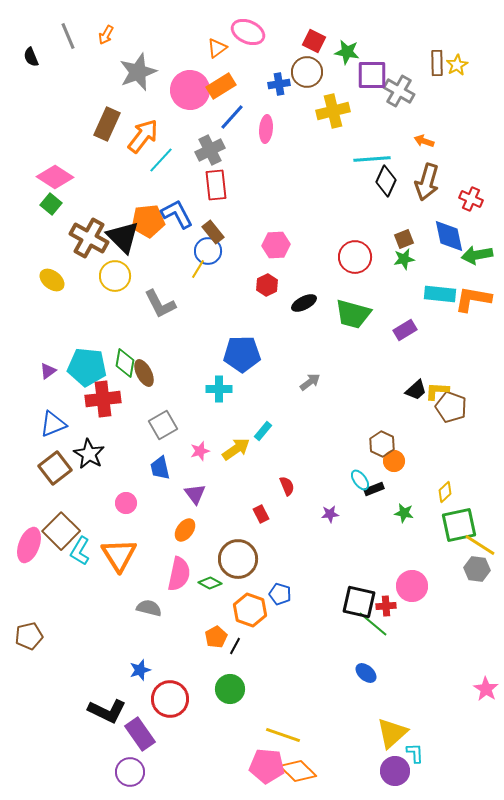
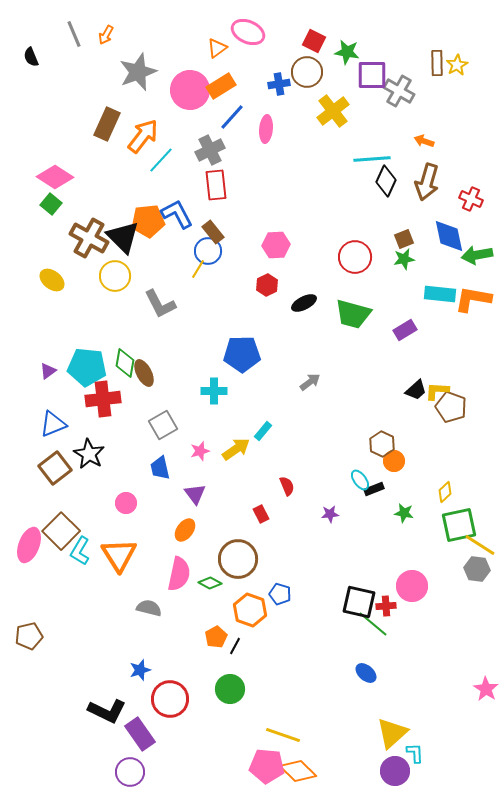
gray line at (68, 36): moved 6 px right, 2 px up
yellow cross at (333, 111): rotated 24 degrees counterclockwise
cyan cross at (219, 389): moved 5 px left, 2 px down
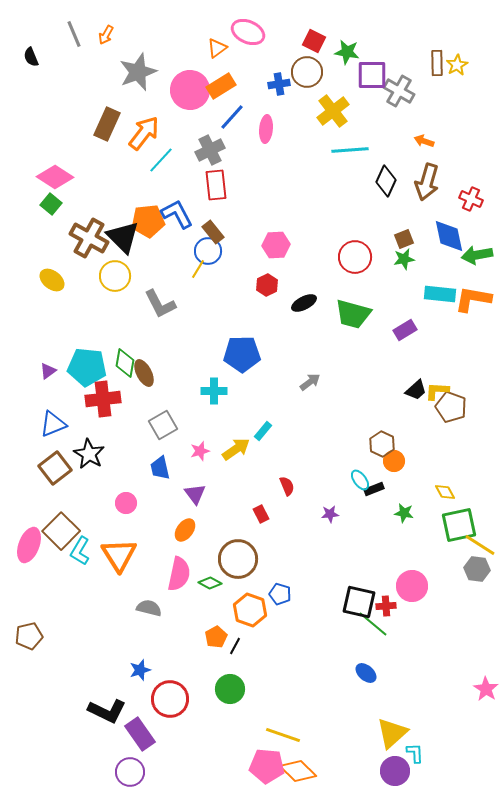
orange arrow at (143, 136): moved 1 px right, 3 px up
cyan line at (372, 159): moved 22 px left, 9 px up
yellow diamond at (445, 492): rotated 75 degrees counterclockwise
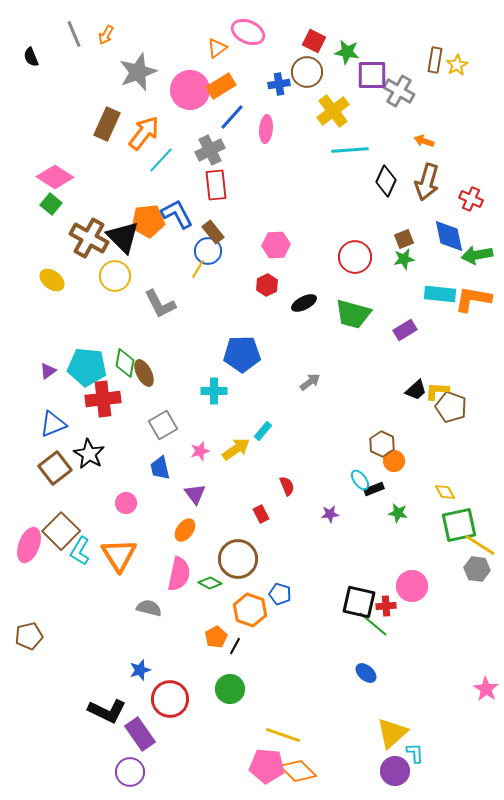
brown rectangle at (437, 63): moved 2 px left, 3 px up; rotated 10 degrees clockwise
green star at (404, 513): moved 6 px left
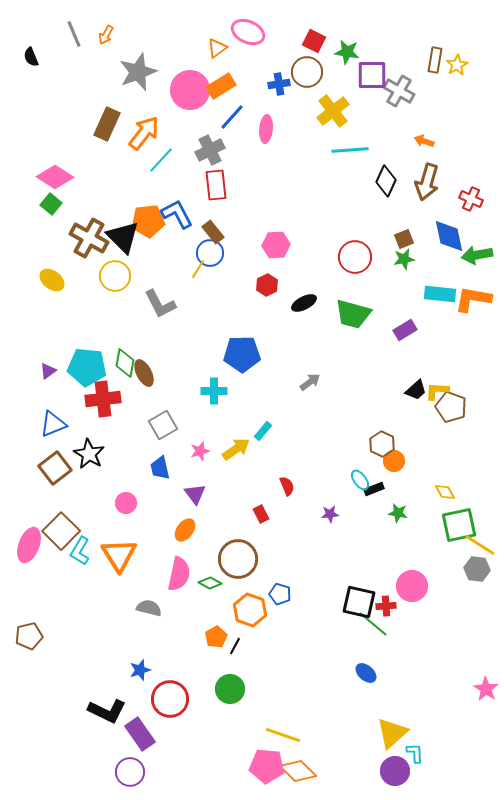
blue circle at (208, 251): moved 2 px right, 2 px down
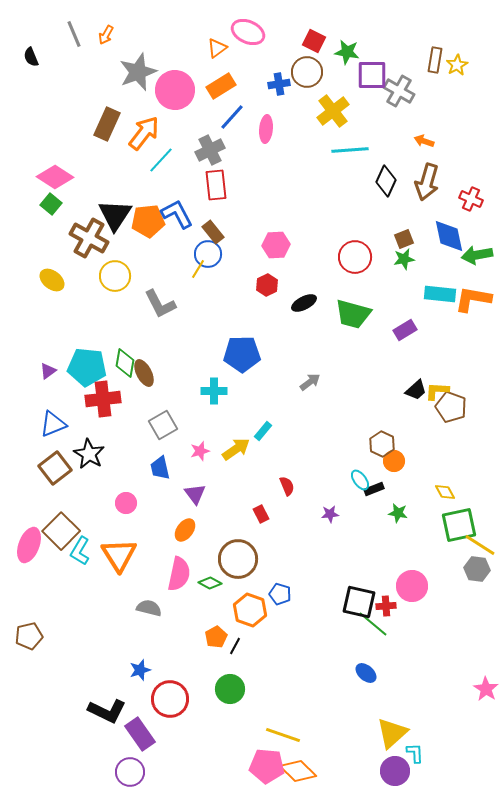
pink circle at (190, 90): moved 15 px left
black triangle at (123, 237): moved 8 px left, 22 px up; rotated 18 degrees clockwise
blue circle at (210, 253): moved 2 px left, 1 px down
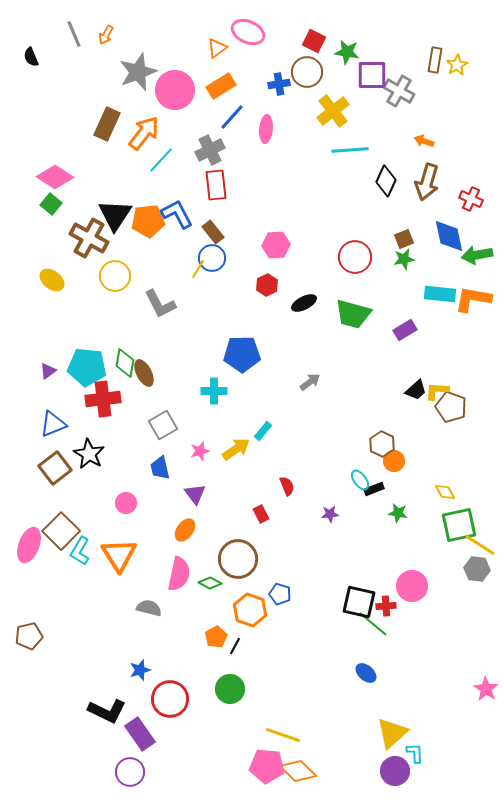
blue circle at (208, 254): moved 4 px right, 4 px down
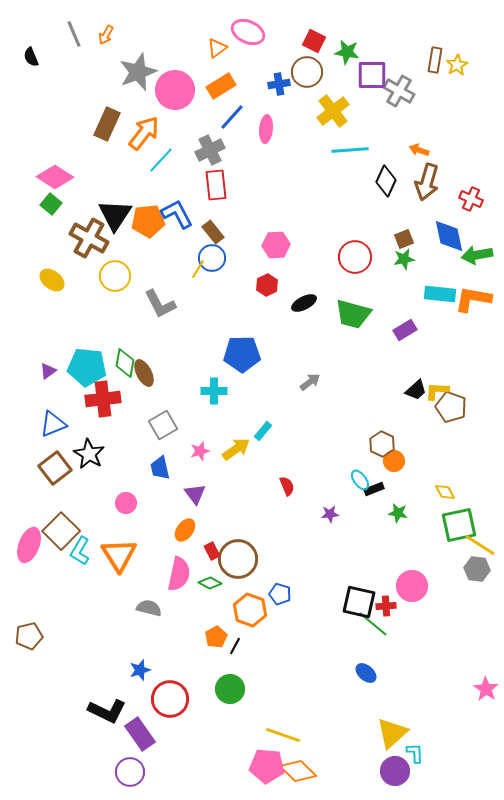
orange arrow at (424, 141): moved 5 px left, 9 px down
red rectangle at (261, 514): moved 49 px left, 37 px down
